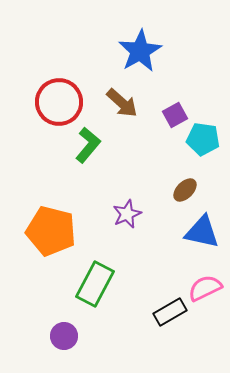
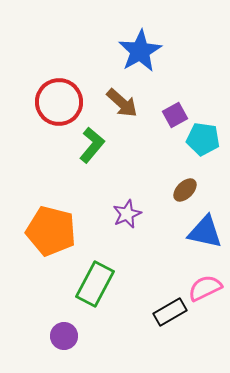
green L-shape: moved 4 px right
blue triangle: moved 3 px right
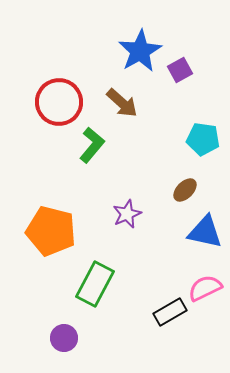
purple square: moved 5 px right, 45 px up
purple circle: moved 2 px down
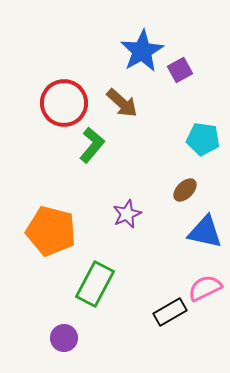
blue star: moved 2 px right
red circle: moved 5 px right, 1 px down
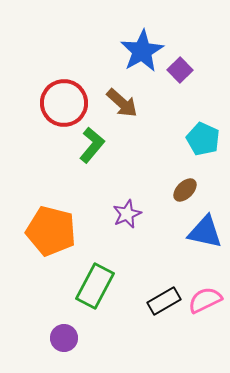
purple square: rotated 15 degrees counterclockwise
cyan pentagon: rotated 16 degrees clockwise
green rectangle: moved 2 px down
pink semicircle: moved 12 px down
black rectangle: moved 6 px left, 11 px up
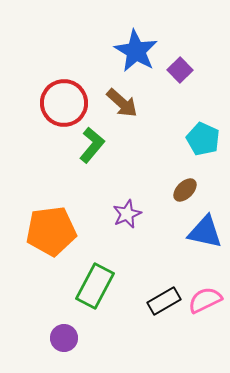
blue star: moved 6 px left; rotated 12 degrees counterclockwise
orange pentagon: rotated 21 degrees counterclockwise
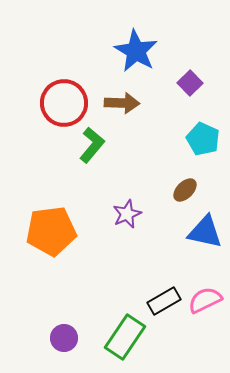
purple square: moved 10 px right, 13 px down
brown arrow: rotated 40 degrees counterclockwise
green rectangle: moved 30 px right, 51 px down; rotated 6 degrees clockwise
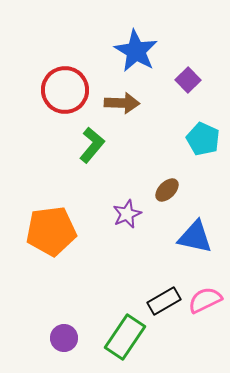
purple square: moved 2 px left, 3 px up
red circle: moved 1 px right, 13 px up
brown ellipse: moved 18 px left
blue triangle: moved 10 px left, 5 px down
